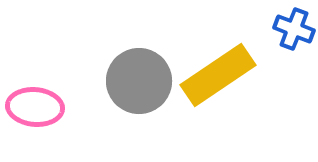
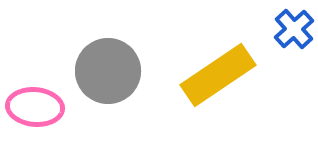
blue cross: rotated 27 degrees clockwise
gray circle: moved 31 px left, 10 px up
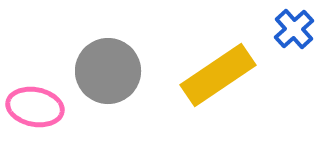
pink ellipse: rotated 6 degrees clockwise
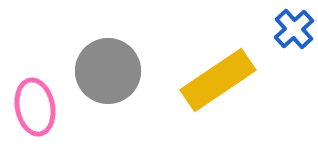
yellow rectangle: moved 5 px down
pink ellipse: rotated 68 degrees clockwise
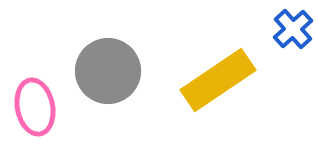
blue cross: moved 1 px left
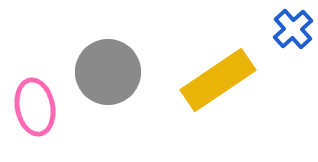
gray circle: moved 1 px down
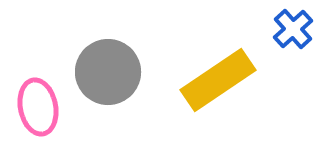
pink ellipse: moved 3 px right
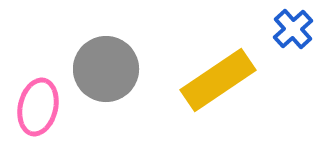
gray circle: moved 2 px left, 3 px up
pink ellipse: rotated 24 degrees clockwise
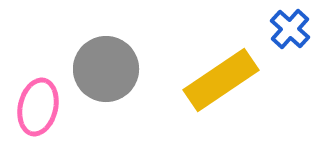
blue cross: moved 3 px left; rotated 6 degrees counterclockwise
yellow rectangle: moved 3 px right
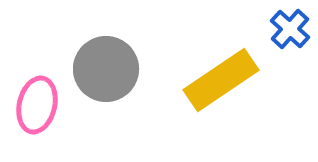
pink ellipse: moved 1 px left, 2 px up
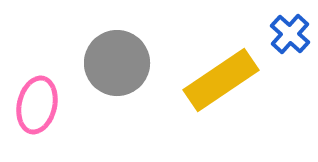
blue cross: moved 5 px down
gray circle: moved 11 px right, 6 px up
